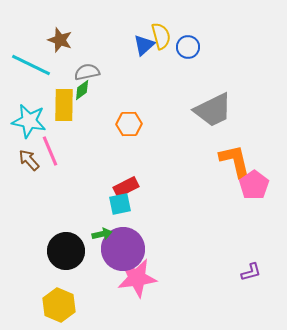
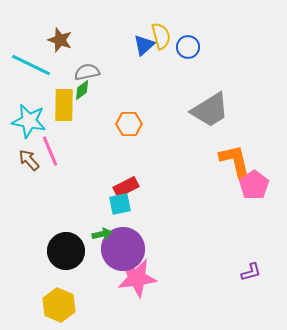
gray trapezoid: moved 3 px left; rotated 6 degrees counterclockwise
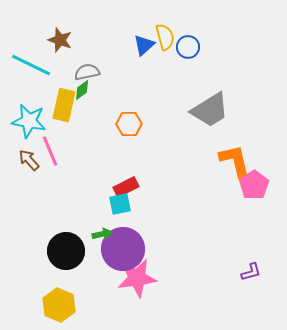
yellow semicircle: moved 4 px right, 1 px down
yellow rectangle: rotated 12 degrees clockwise
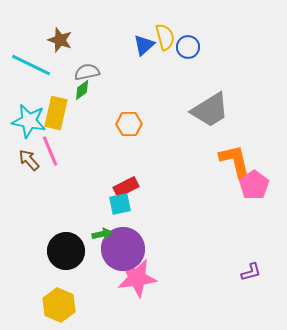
yellow rectangle: moved 8 px left, 8 px down
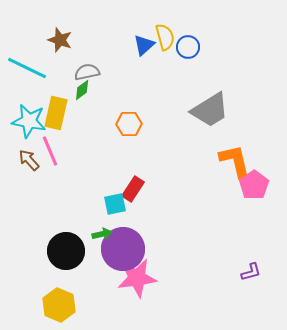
cyan line: moved 4 px left, 3 px down
red rectangle: moved 7 px right, 2 px down; rotated 30 degrees counterclockwise
cyan square: moved 5 px left
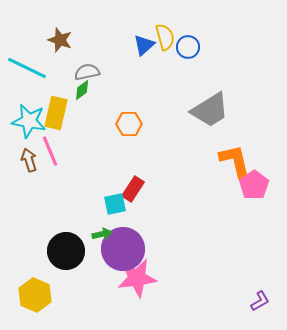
brown arrow: rotated 25 degrees clockwise
purple L-shape: moved 9 px right, 29 px down; rotated 15 degrees counterclockwise
yellow hexagon: moved 24 px left, 10 px up
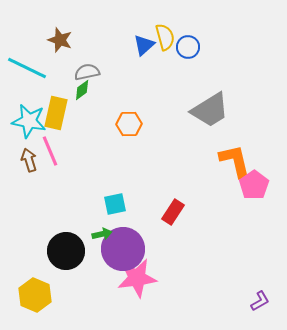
red rectangle: moved 40 px right, 23 px down
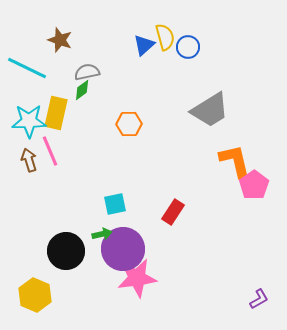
cyan star: rotated 12 degrees counterclockwise
purple L-shape: moved 1 px left, 2 px up
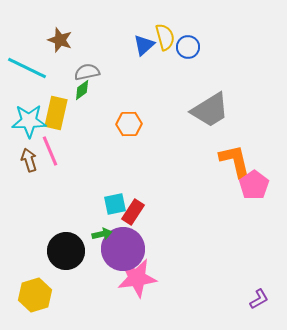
red rectangle: moved 40 px left
yellow hexagon: rotated 20 degrees clockwise
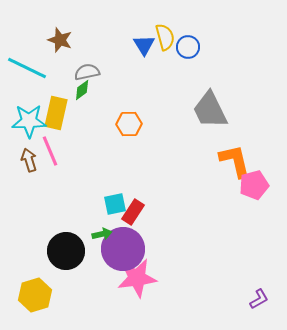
blue triangle: rotated 20 degrees counterclockwise
gray trapezoid: rotated 96 degrees clockwise
pink pentagon: rotated 20 degrees clockwise
